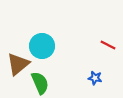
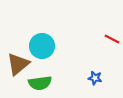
red line: moved 4 px right, 6 px up
green semicircle: rotated 105 degrees clockwise
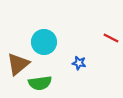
red line: moved 1 px left, 1 px up
cyan circle: moved 2 px right, 4 px up
blue star: moved 16 px left, 15 px up
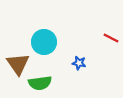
brown triangle: rotated 25 degrees counterclockwise
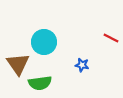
blue star: moved 3 px right, 2 px down
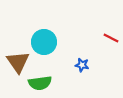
brown triangle: moved 2 px up
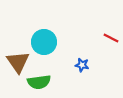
green semicircle: moved 1 px left, 1 px up
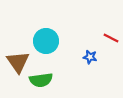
cyan circle: moved 2 px right, 1 px up
blue star: moved 8 px right, 8 px up
green semicircle: moved 2 px right, 2 px up
